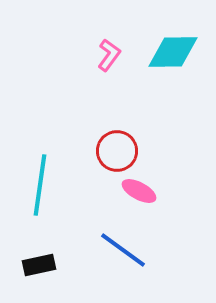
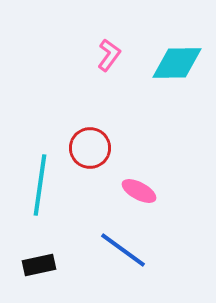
cyan diamond: moved 4 px right, 11 px down
red circle: moved 27 px left, 3 px up
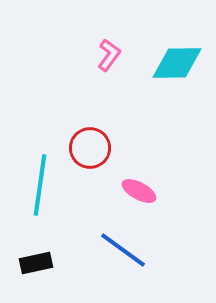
black rectangle: moved 3 px left, 2 px up
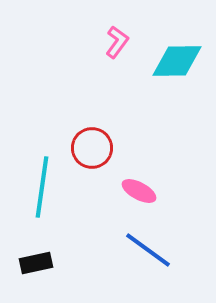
pink L-shape: moved 8 px right, 13 px up
cyan diamond: moved 2 px up
red circle: moved 2 px right
cyan line: moved 2 px right, 2 px down
blue line: moved 25 px right
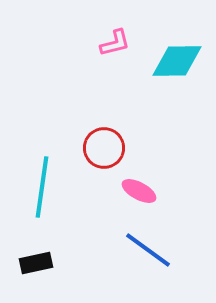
pink L-shape: moved 2 px left, 1 px down; rotated 40 degrees clockwise
red circle: moved 12 px right
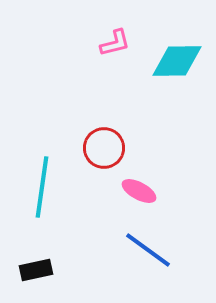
black rectangle: moved 7 px down
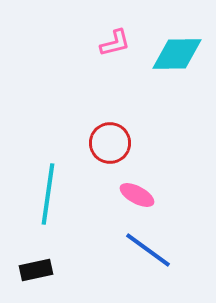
cyan diamond: moved 7 px up
red circle: moved 6 px right, 5 px up
cyan line: moved 6 px right, 7 px down
pink ellipse: moved 2 px left, 4 px down
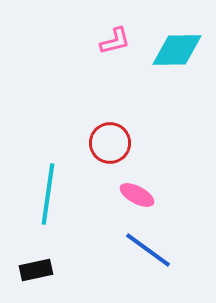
pink L-shape: moved 2 px up
cyan diamond: moved 4 px up
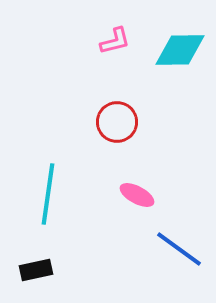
cyan diamond: moved 3 px right
red circle: moved 7 px right, 21 px up
blue line: moved 31 px right, 1 px up
